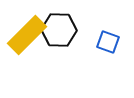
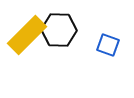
blue square: moved 3 px down
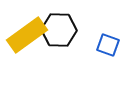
yellow rectangle: rotated 9 degrees clockwise
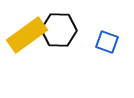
blue square: moved 1 px left, 3 px up
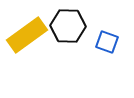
black hexagon: moved 9 px right, 4 px up
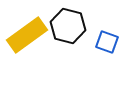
black hexagon: rotated 12 degrees clockwise
